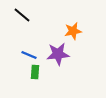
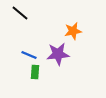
black line: moved 2 px left, 2 px up
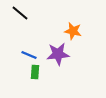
orange star: rotated 24 degrees clockwise
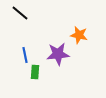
orange star: moved 6 px right, 4 px down
blue line: moved 4 px left; rotated 56 degrees clockwise
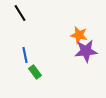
black line: rotated 18 degrees clockwise
purple star: moved 28 px right, 3 px up
green rectangle: rotated 40 degrees counterclockwise
